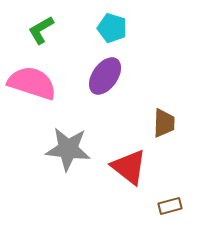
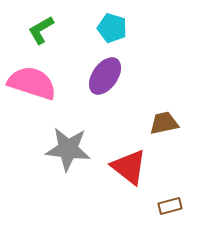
brown trapezoid: rotated 104 degrees counterclockwise
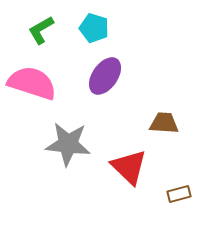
cyan pentagon: moved 18 px left
brown trapezoid: rotated 16 degrees clockwise
gray star: moved 5 px up
red triangle: rotated 6 degrees clockwise
brown rectangle: moved 9 px right, 12 px up
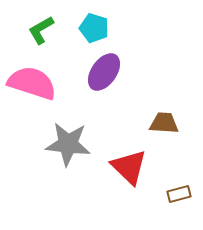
purple ellipse: moved 1 px left, 4 px up
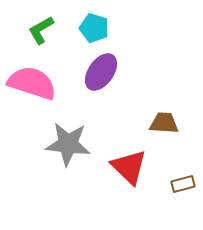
purple ellipse: moved 3 px left
brown rectangle: moved 4 px right, 10 px up
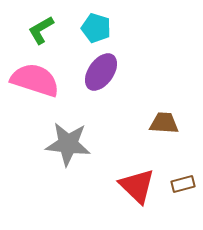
cyan pentagon: moved 2 px right
pink semicircle: moved 3 px right, 3 px up
red triangle: moved 8 px right, 19 px down
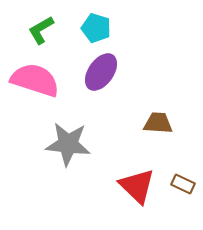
brown trapezoid: moved 6 px left
brown rectangle: rotated 40 degrees clockwise
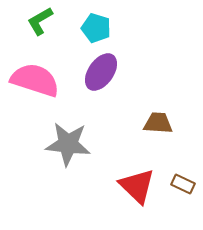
green L-shape: moved 1 px left, 9 px up
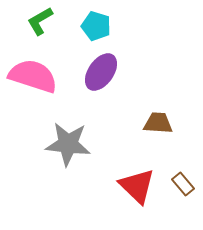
cyan pentagon: moved 2 px up
pink semicircle: moved 2 px left, 4 px up
brown rectangle: rotated 25 degrees clockwise
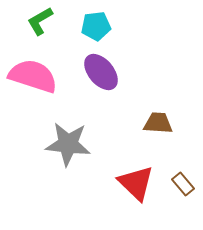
cyan pentagon: rotated 24 degrees counterclockwise
purple ellipse: rotated 75 degrees counterclockwise
red triangle: moved 1 px left, 3 px up
